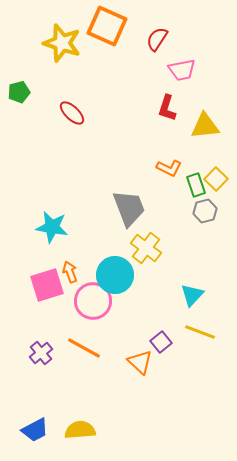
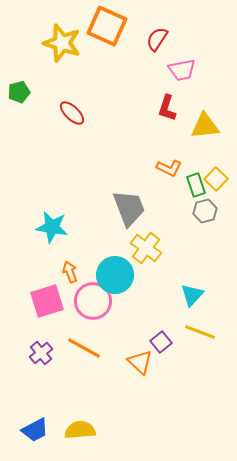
pink square: moved 16 px down
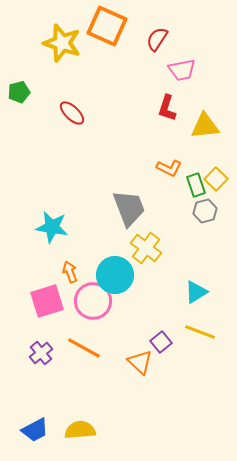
cyan triangle: moved 4 px right, 3 px up; rotated 15 degrees clockwise
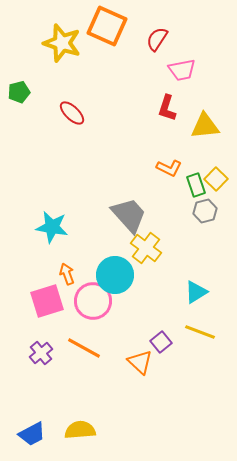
gray trapezoid: moved 7 px down; rotated 21 degrees counterclockwise
orange arrow: moved 3 px left, 2 px down
blue trapezoid: moved 3 px left, 4 px down
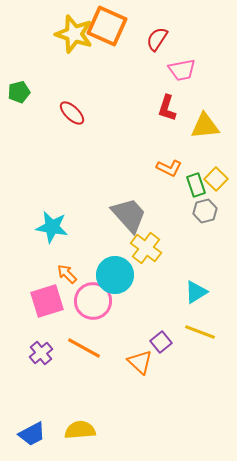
yellow star: moved 12 px right, 9 px up
orange arrow: rotated 25 degrees counterclockwise
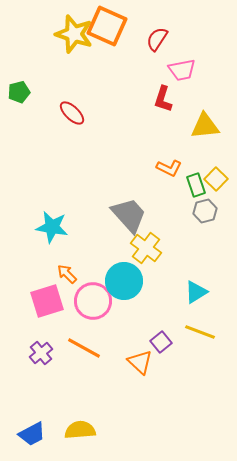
red L-shape: moved 4 px left, 9 px up
cyan circle: moved 9 px right, 6 px down
